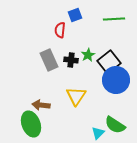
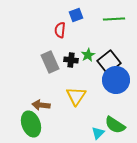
blue square: moved 1 px right
gray rectangle: moved 1 px right, 2 px down
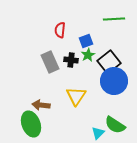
blue square: moved 10 px right, 26 px down
blue circle: moved 2 px left, 1 px down
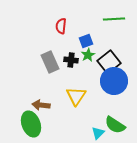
red semicircle: moved 1 px right, 4 px up
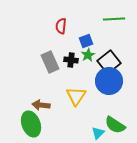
blue circle: moved 5 px left
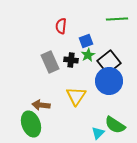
green line: moved 3 px right
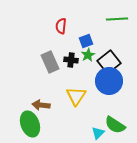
green ellipse: moved 1 px left
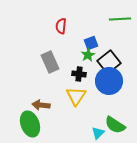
green line: moved 3 px right
blue square: moved 5 px right, 2 px down
black cross: moved 8 px right, 14 px down
